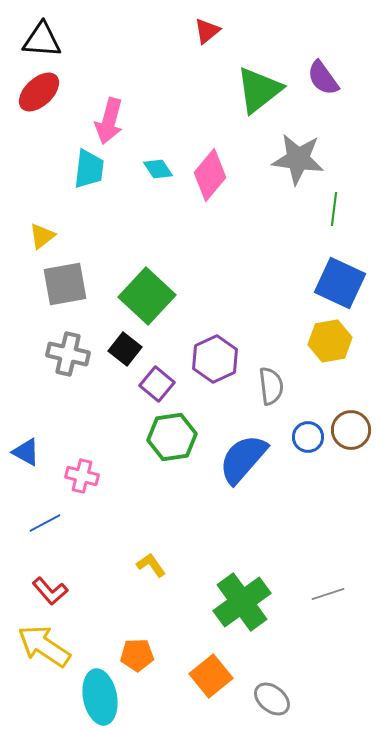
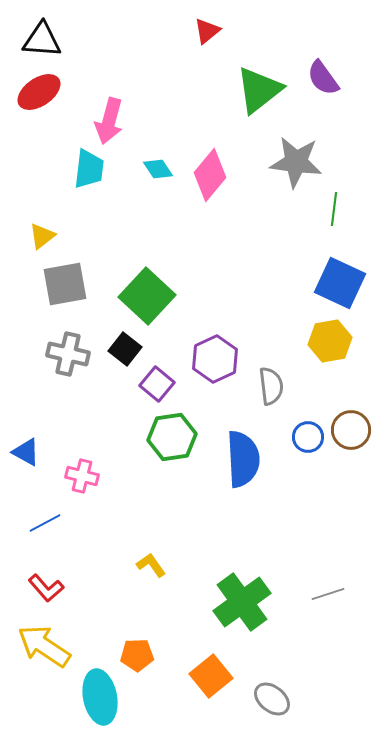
red ellipse: rotated 9 degrees clockwise
gray star: moved 2 px left, 3 px down
blue semicircle: rotated 136 degrees clockwise
red L-shape: moved 4 px left, 3 px up
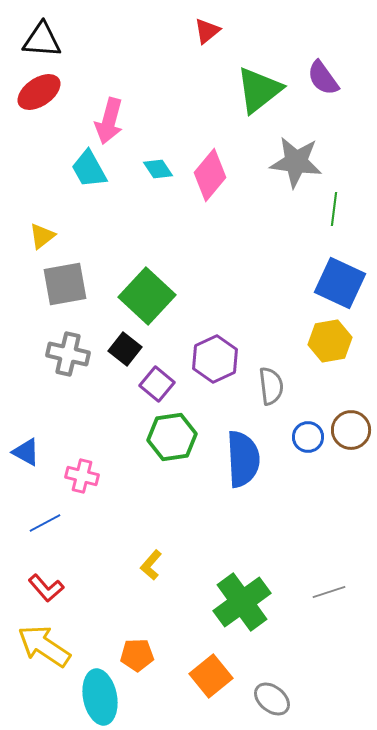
cyan trapezoid: rotated 144 degrees clockwise
yellow L-shape: rotated 104 degrees counterclockwise
gray line: moved 1 px right, 2 px up
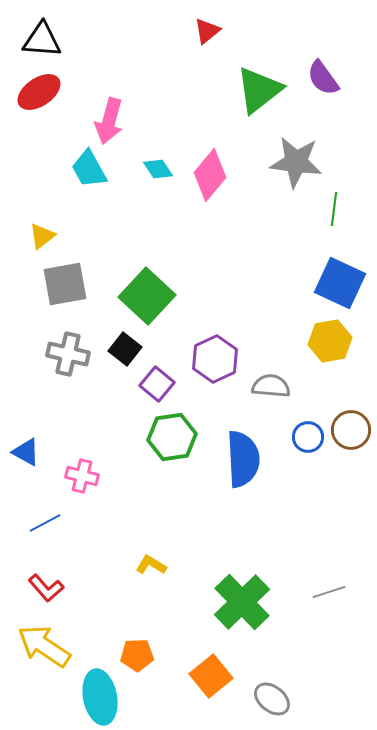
gray semicircle: rotated 78 degrees counterclockwise
yellow L-shape: rotated 80 degrees clockwise
green cross: rotated 8 degrees counterclockwise
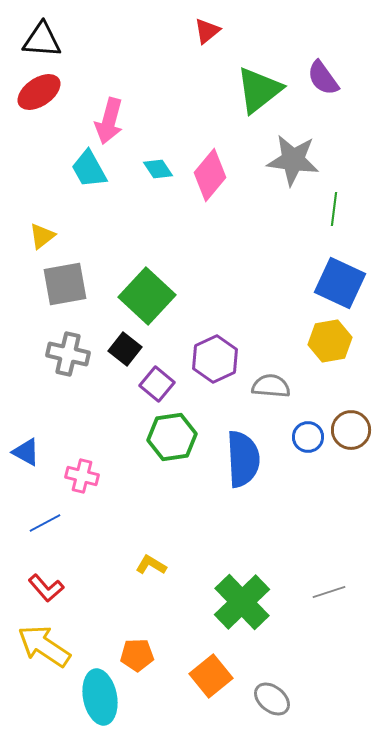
gray star: moved 3 px left, 2 px up
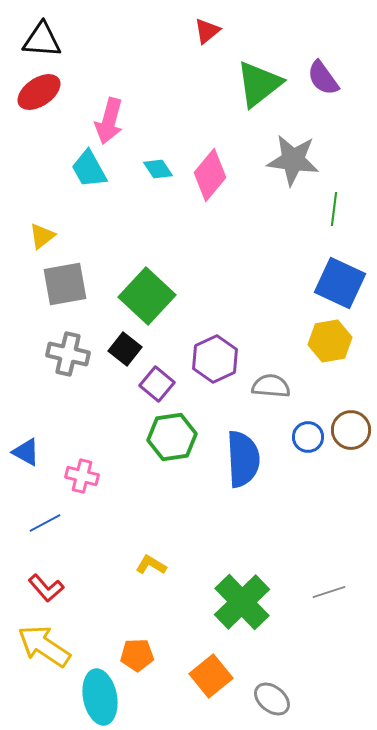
green triangle: moved 6 px up
